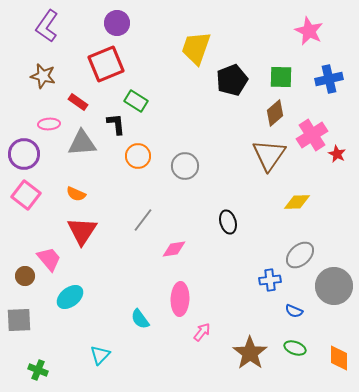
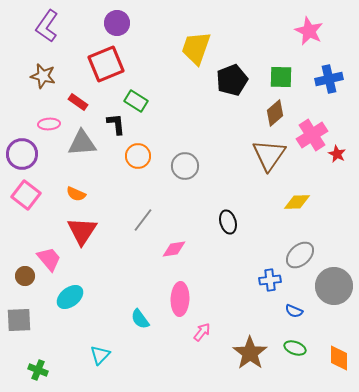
purple circle at (24, 154): moved 2 px left
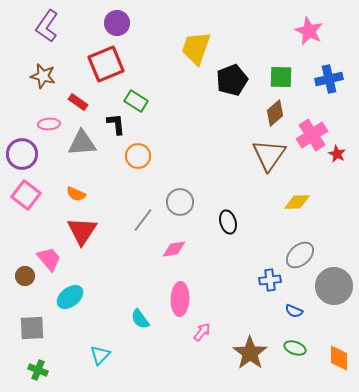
gray circle at (185, 166): moved 5 px left, 36 px down
gray square at (19, 320): moved 13 px right, 8 px down
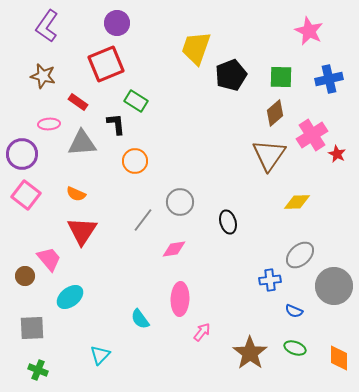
black pentagon at (232, 80): moved 1 px left, 5 px up
orange circle at (138, 156): moved 3 px left, 5 px down
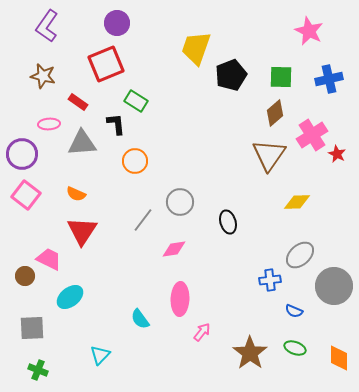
pink trapezoid at (49, 259): rotated 24 degrees counterclockwise
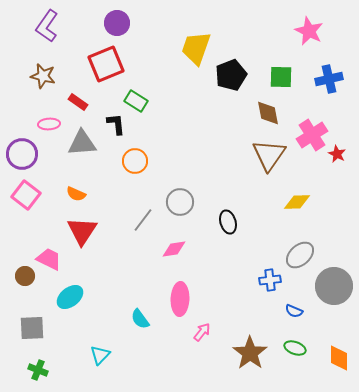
brown diamond at (275, 113): moved 7 px left; rotated 60 degrees counterclockwise
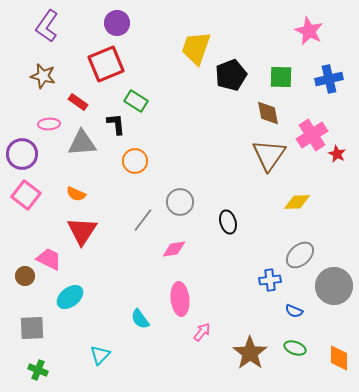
pink ellipse at (180, 299): rotated 8 degrees counterclockwise
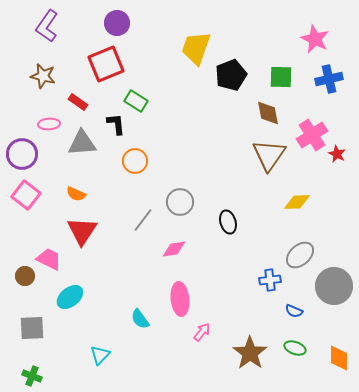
pink star at (309, 31): moved 6 px right, 8 px down
green cross at (38, 370): moved 6 px left, 6 px down
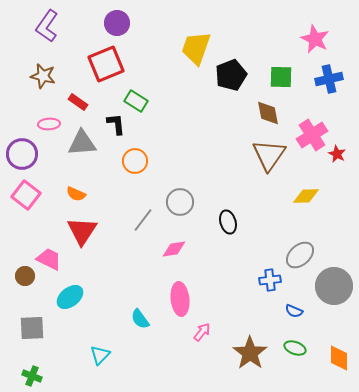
yellow diamond at (297, 202): moved 9 px right, 6 px up
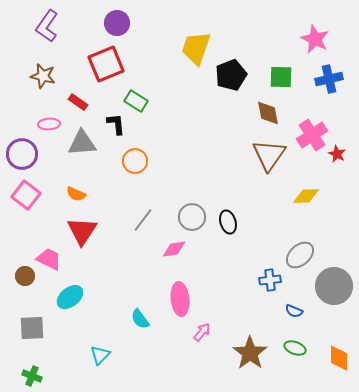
gray circle at (180, 202): moved 12 px right, 15 px down
